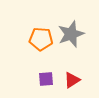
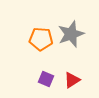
purple square: rotated 28 degrees clockwise
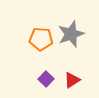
purple square: rotated 21 degrees clockwise
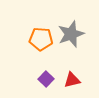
red triangle: rotated 18 degrees clockwise
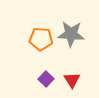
gray star: rotated 24 degrees clockwise
red triangle: rotated 48 degrees counterclockwise
